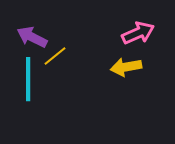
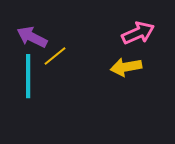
cyan line: moved 3 px up
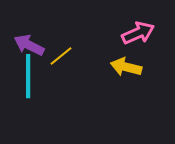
purple arrow: moved 3 px left, 8 px down
yellow line: moved 6 px right
yellow arrow: rotated 24 degrees clockwise
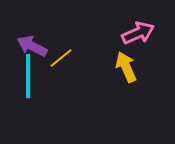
purple arrow: moved 3 px right, 1 px down
yellow line: moved 2 px down
yellow arrow: rotated 52 degrees clockwise
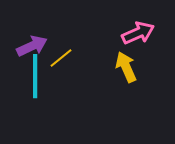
purple arrow: rotated 128 degrees clockwise
cyan line: moved 7 px right
